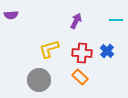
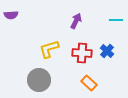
orange rectangle: moved 9 px right, 6 px down
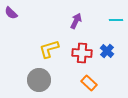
purple semicircle: moved 2 px up; rotated 48 degrees clockwise
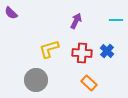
gray circle: moved 3 px left
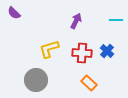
purple semicircle: moved 3 px right
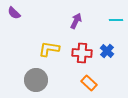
yellow L-shape: rotated 25 degrees clockwise
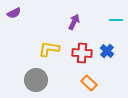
purple semicircle: rotated 72 degrees counterclockwise
purple arrow: moved 2 px left, 1 px down
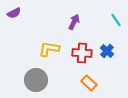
cyan line: rotated 56 degrees clockwise
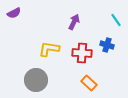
blue cross: moved 6 px up; rotated 24 degrees counterclockwise
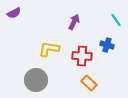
red cross: moved 3 px down
